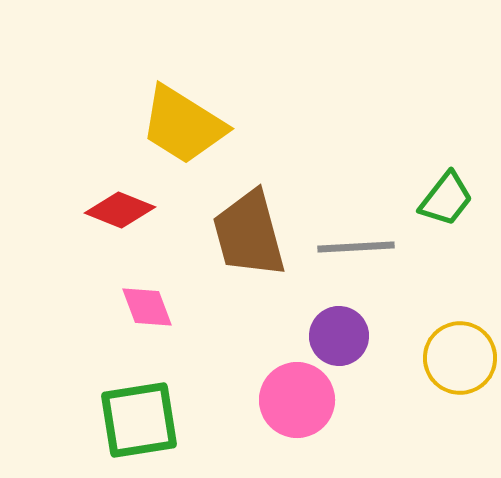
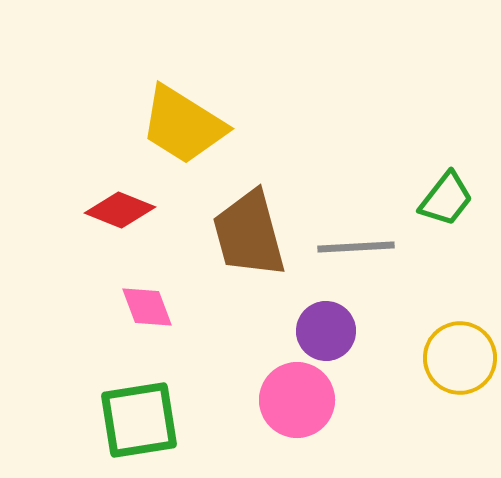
purple circle: moved 13 px left, 5 px up
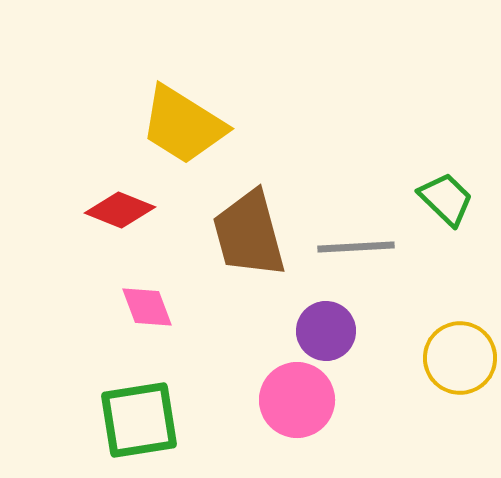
green trapezoid: rotated 84 degrees counterclockwise
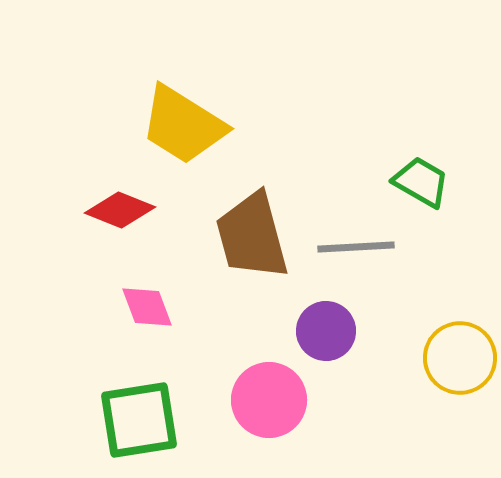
green trapezoid: moved 25 px left, 17 px up; rotated 14 degrees counterclockwise
brown trapezoid: moved 3 px right, 2 px down
pink circle: moved 28 px left
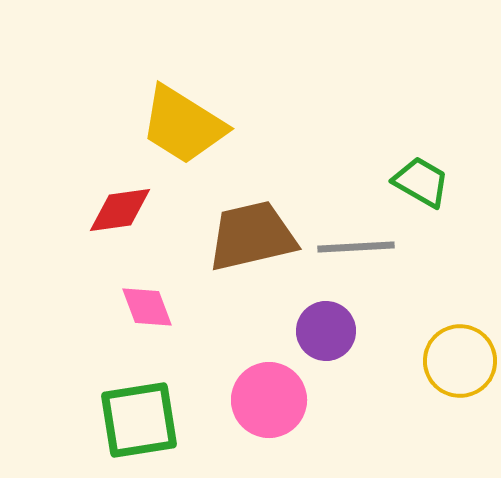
red diamond: rotated 30 degrees counterclockwise
brown trapezoid: rotated 92 degrees clockwise
yellow circle: moved 3 px down
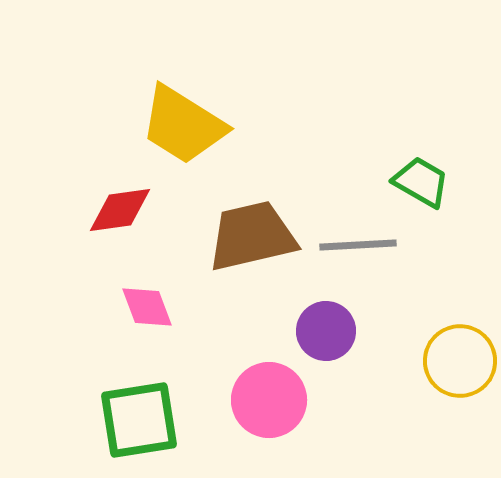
gray line: moved 2 px right, 2 px up
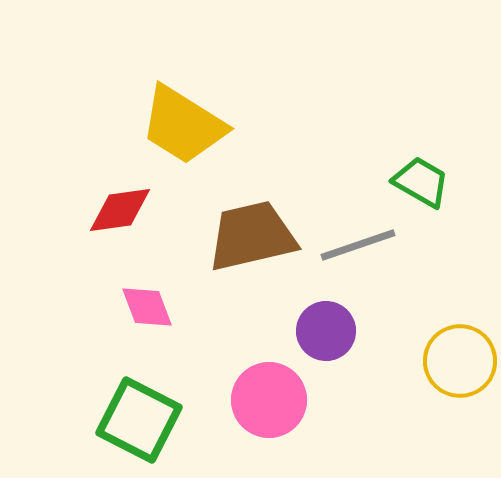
gray line: rotated 16 degrees counterclockwise
green square: rotated 36 degrees clockwise
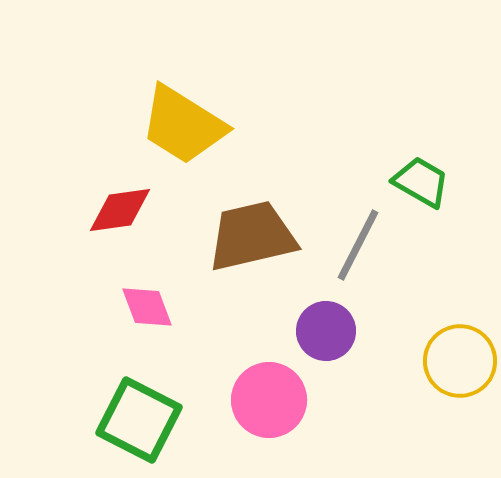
gray line: rotated 44 degrees counterclockwise
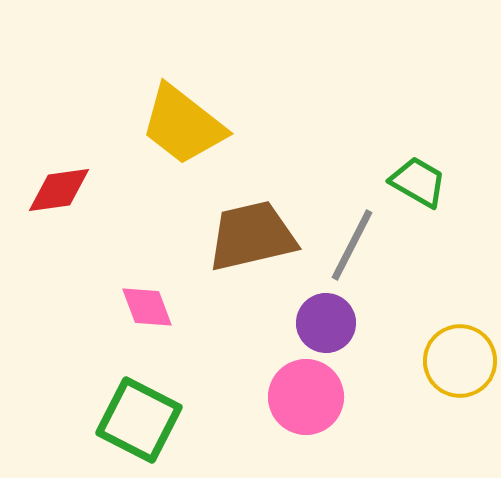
yellow trapezoid: rotated 6 degrees clockwise
green trapezoid: moved 3 px left
red diamond: moved 61 px left, 20 px up
gray line: moved 6 px left
purple circle: moved 8 px up
pink circle: moved 37 px right, 3 px up
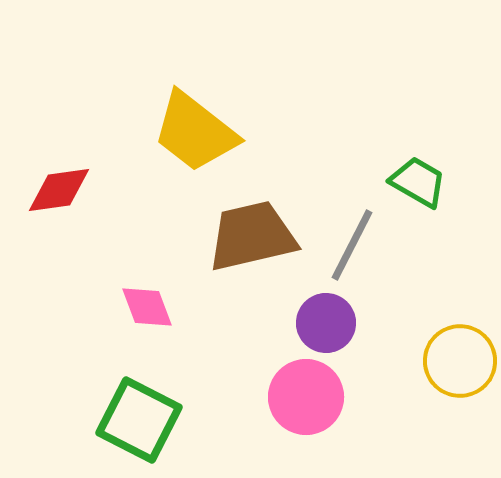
yellow trapezoid: moved 12 px right, 7 px down
